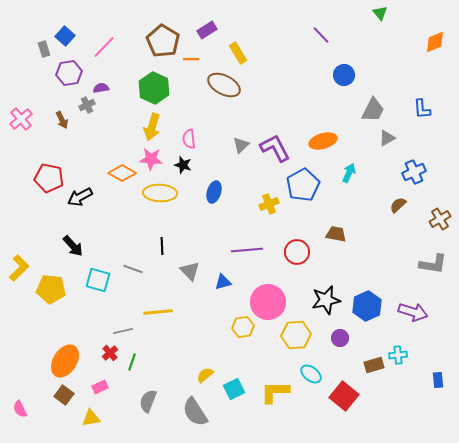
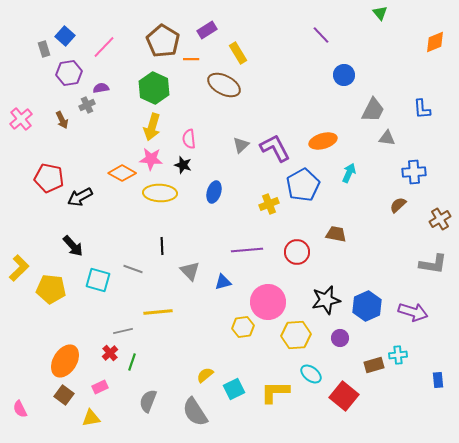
gray triangle at (387, 138): rotated 36 degrees clockwise
blue cross at (414, 172): rotated 20 degrees clockwise
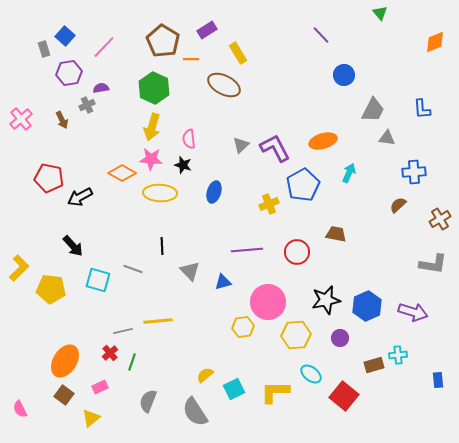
yellow line at (158, 312): moved 9 px down
yellow triangle at (91, 418): rotated 30 degrees counterclockwise
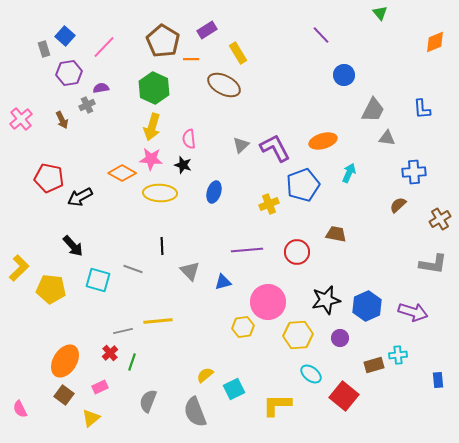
blue pentagon at (303, 185): rotated 8 degrees clockwise
yellow hexagon at (296, 335): moved 2 px right
yellow L-shape at (275, 392): moved 2 px right, 13 px down
gray semicircle at (195, 412): rotated 12 degrees clockwise
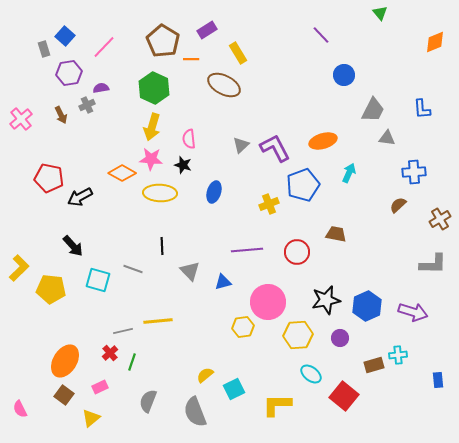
brown arrow at (62, 120): moved 1 px left, 5 px up
gray L-shape at (433, 264): rotated 8 degrees counterclockwise
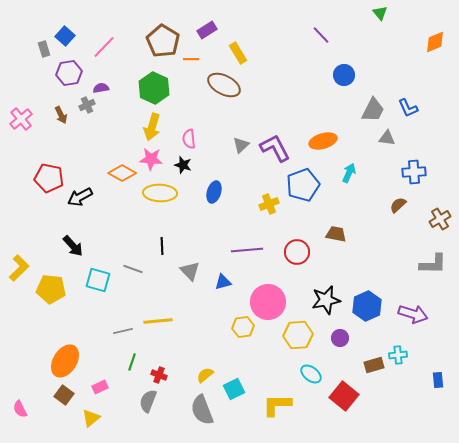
blue L-shape at (422, 109): moved 14 px left, 1 px up; rotated 20 degrees counterclockwise
purple arrow at (413, 312): moved 2 px down
red cross at (110, 353): moved 49 px right, 22 px down; rotated 28 degrees counterclockwise
gray semicircle at (195, 412): moved 7 px right, 2 px up
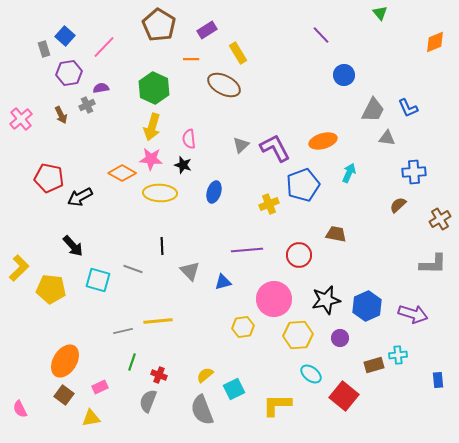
brown pentagon at (163, 41): moved 4 px left, 16 px up
red circle at (297, 252): moved 2 px right, 3 px down
pink circle at (268, 302): moved 6 px right, 3 px up
yellow triangle at (91, 418): rotated 30 degrees clockwise
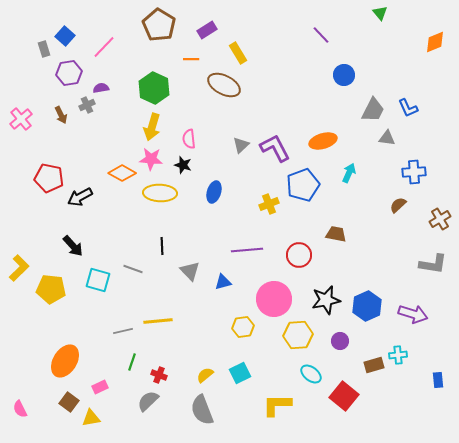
gray L-shape at (433, 264): rotated 8 degrees clockwise
purple circle at (340, 338): moved 3 px down
cyan square at (234, 389): moved 6 px right, 16 px up
brown square at (64, 395): moved 5 px right, 7 px down
gray semicircle at (148, 401): rotated 25 degrees clockwise
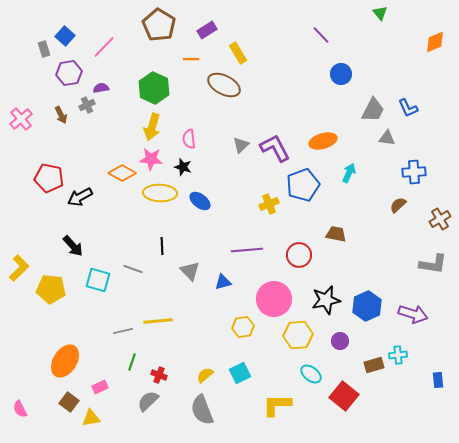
blue circle at (344, 75): moved 3 px left, 1 px up
black star at (183, 165): moved 2 px down
blue ellipse at (214, 192): moved 14 px left, 9 px down; rotated 70 degrees counterclockwise
